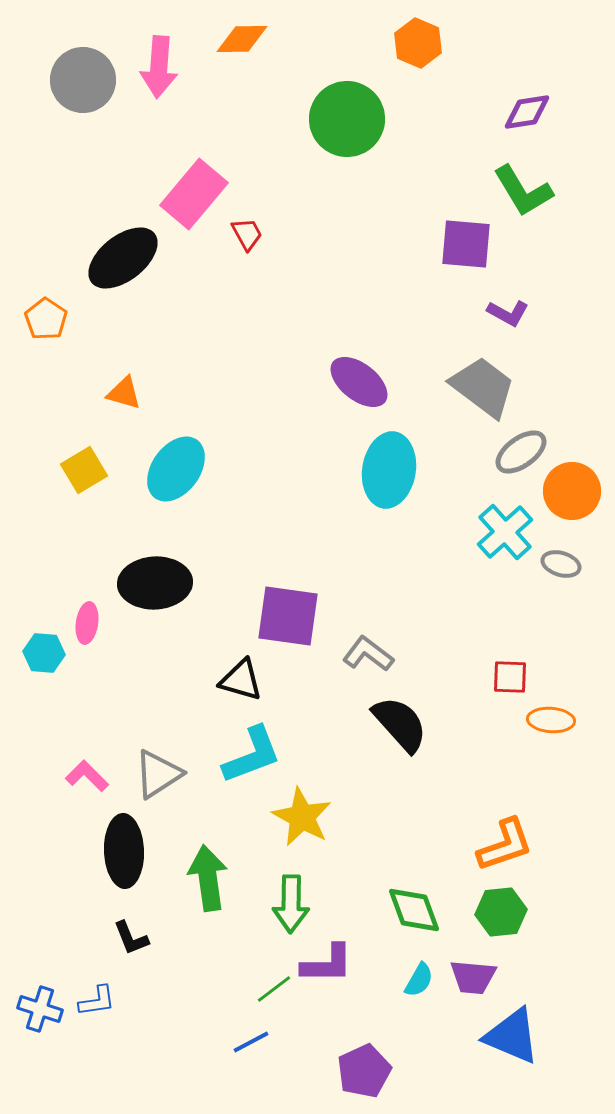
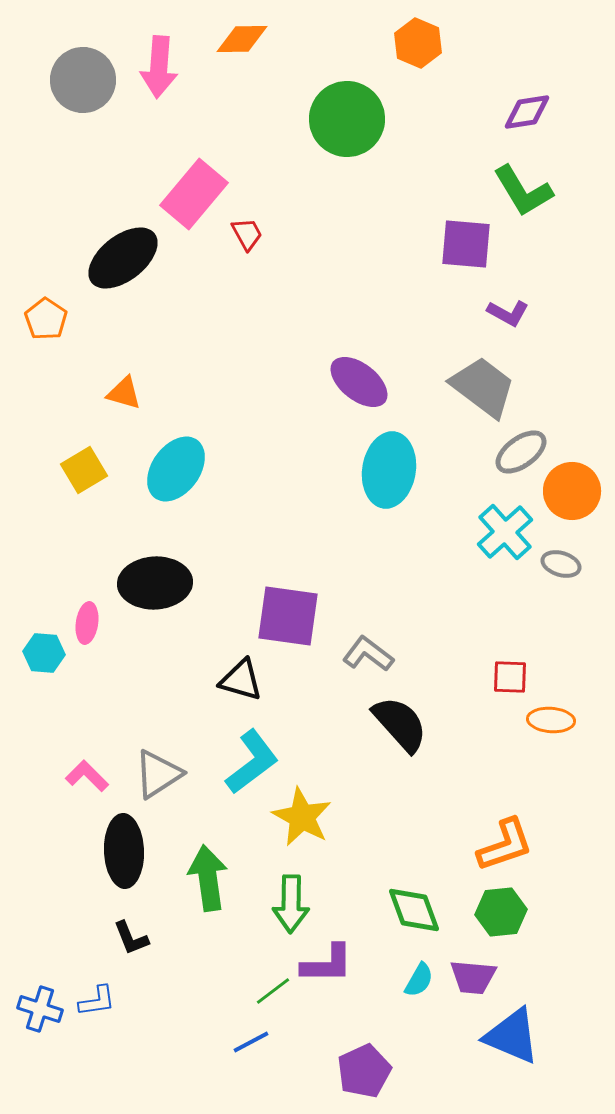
cyan L-shape at (252, 755): moved 7 px down; rotated 16 degrees counterclockwise
green line at (274, 989): moved 1 px left, 2 px down
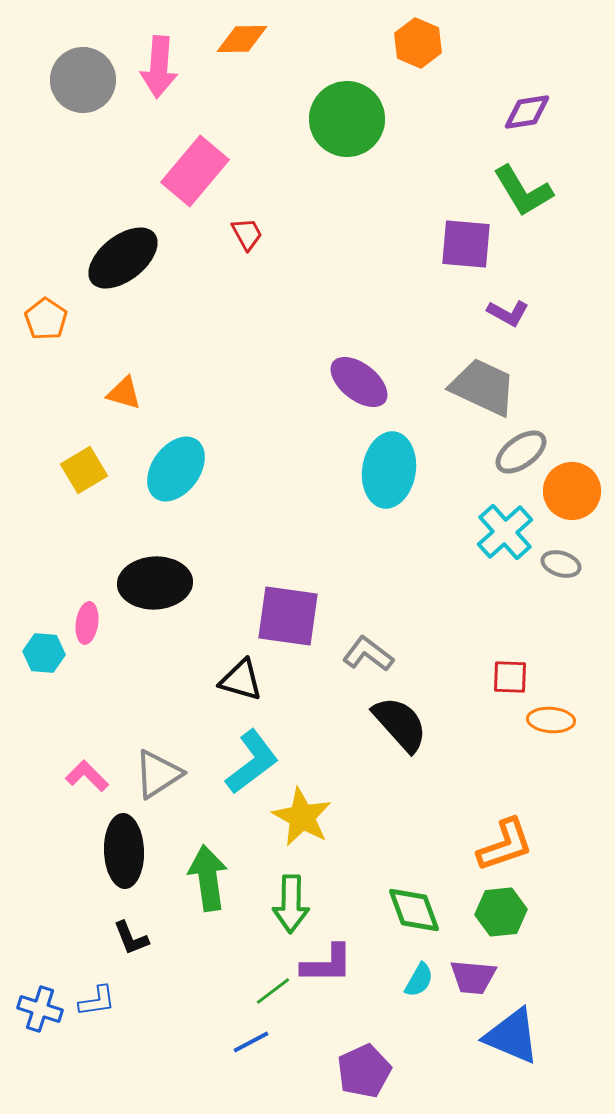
pink rectangle at (194, 194): moved 1 px right, 23 px up
gray trapezoid at (483, 387): rotated 12 degrees counterclockwise
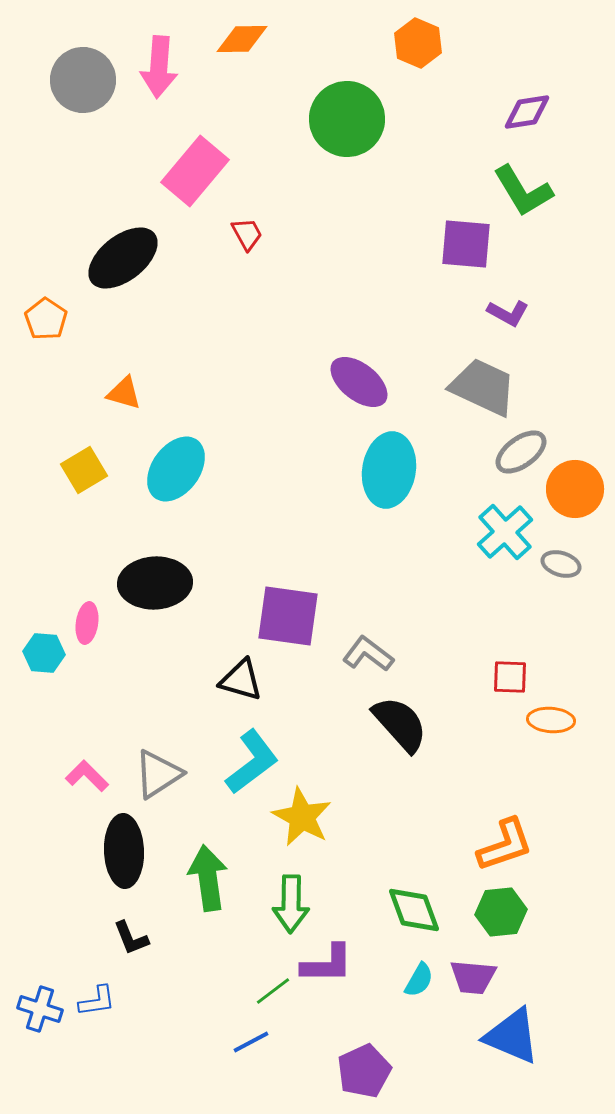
orange circle at (572, 491): moved 3 px right, 2 px up
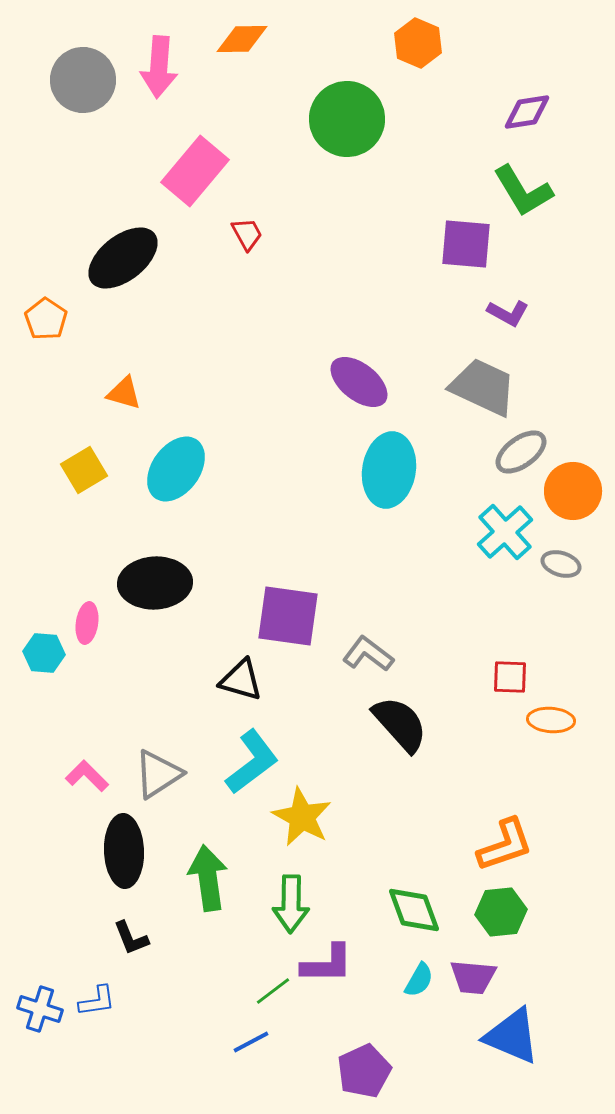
orange circle at (575, 489): moved 2 px left, 2 px down
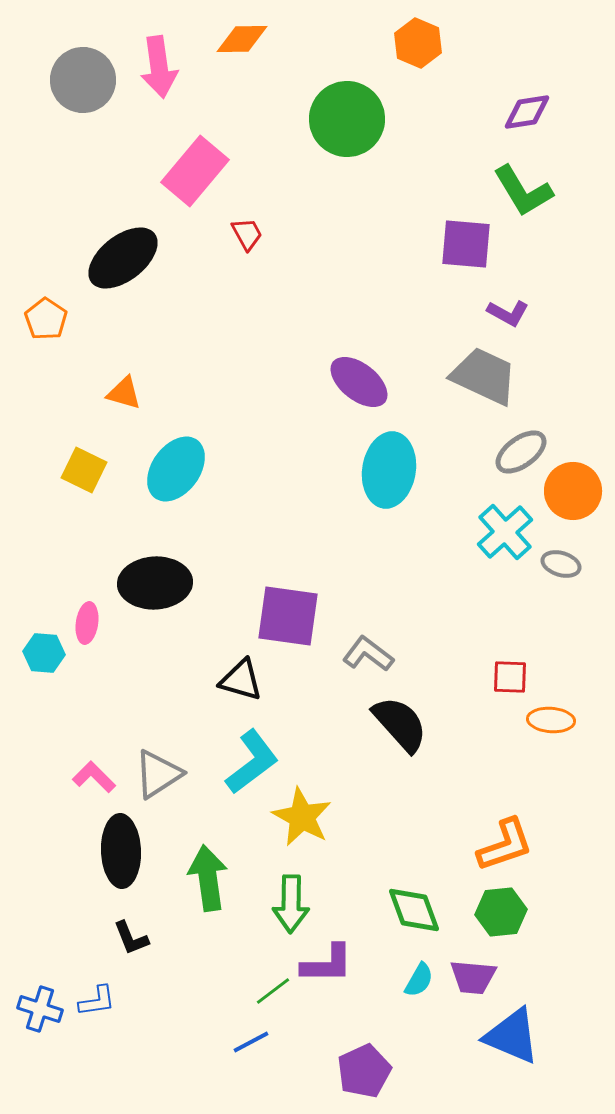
pink arrow at (159, 67): rotated 12 degrees counterclockwise
gray trapezoid at (483, 387): moved 1 px right, 11 px up
yellow square at (84, 470): rotated 33 degrees counterclockwise
pink L-shape at (87, 776): moved 7 px right, 1 px down
black ellipse at (124, 851): moved 3 px left
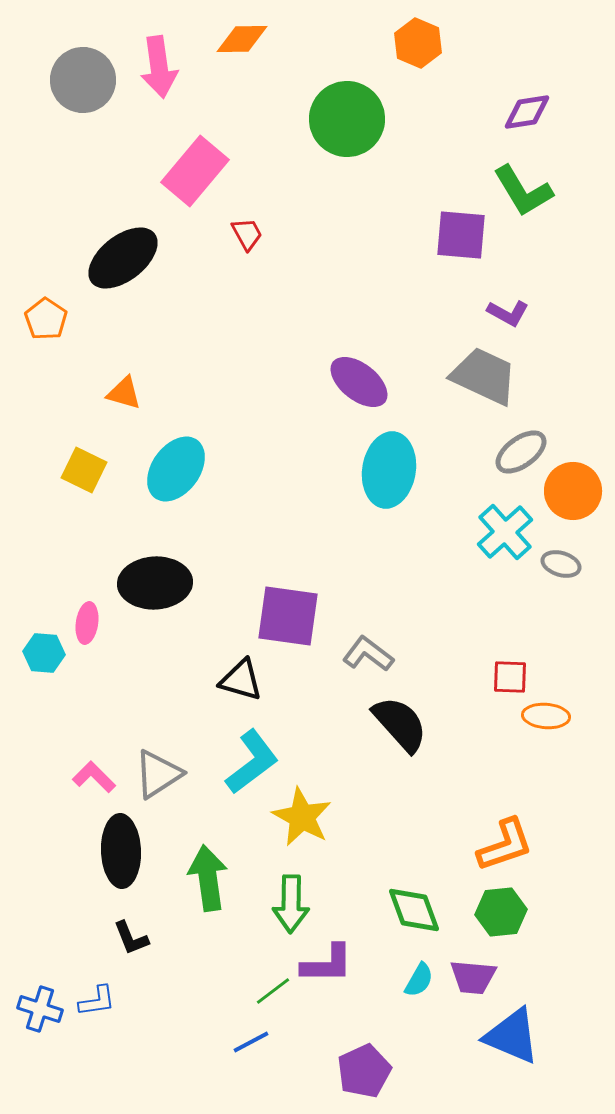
purple square at (466, 244): moved 5 px left, 9 px up
orange ellipse at (551, 720): moved 5 px left, 4 px up
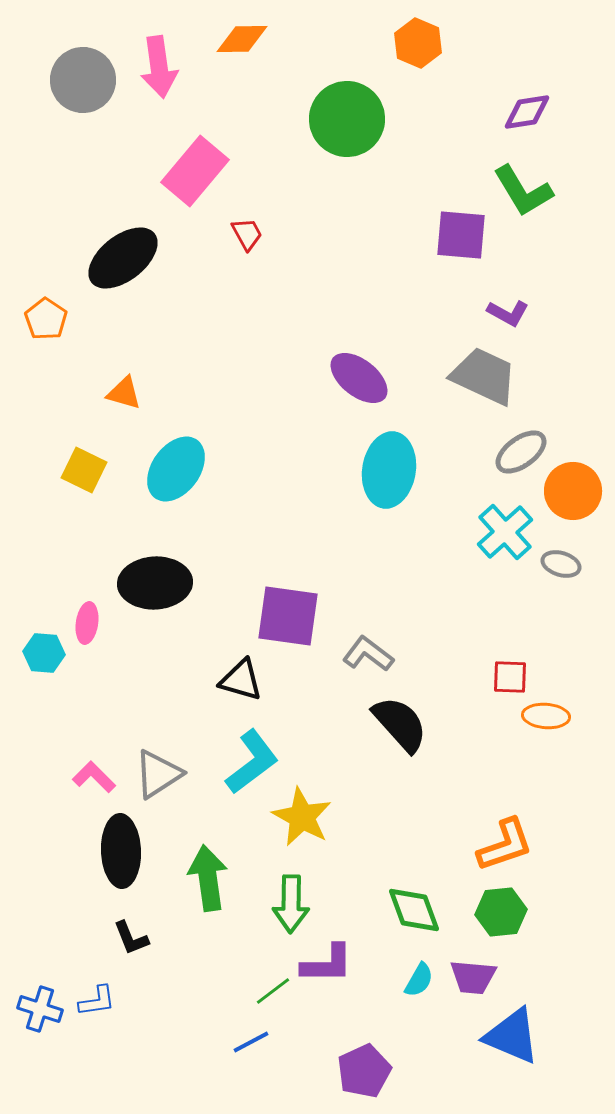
purple ellipse at (359, 382): moved 4 px up
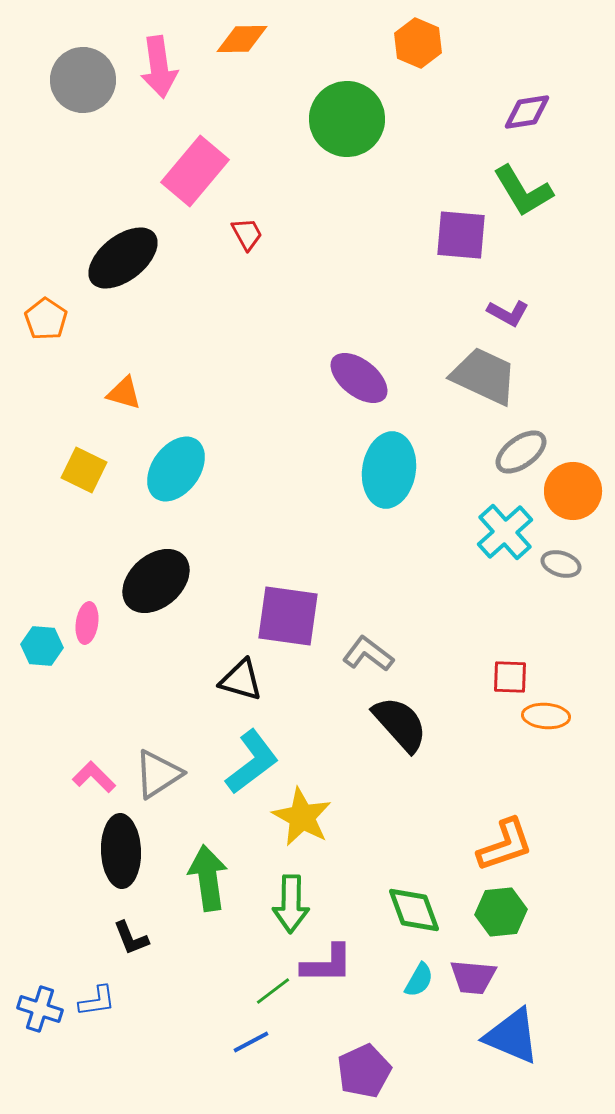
black ellipse at (155, 583): moved 1 px right, 2 px up; rotated 38 degrees counterclockwise
cyan hexagon at (44, 653): moved 2 px left, 7 px up
